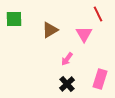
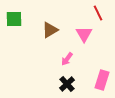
red line: moved 1 px up
pink rectangle: moved 2 px right, 1 px down
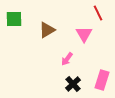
brown triangle: moved 3 px left
black cross: moved 6 px right
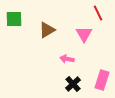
pink arrow: rotated 64 degrees clockwise
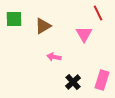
brown triangle: moved 4 px left, 4 px up
pink arrow: moved 13 px left, 2 px up
black cross: moved 2 px up
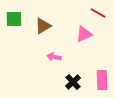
red line: rotated 35 degrees counterclockwise
pink triangle: rotated 36 degrees clockwise
pink rectangle: rotated 18 degrees counterclockwise
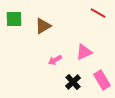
pink triangle: moved 18 px down
pink arrow: moved 1 px right, 3 px down; rotated 40 degrees counterclockwise
pink rectangle: rotated 30 degrees counterclockwise
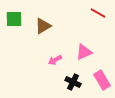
black cross: rotated 21 degrees counterclockwise
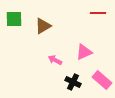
red line: rotated 28 degrees counterclockwise
pink arrow: rotated 56 degrees clockwise
pink rectangle: rotated 18 degrees counterclockwise
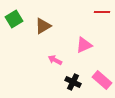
red line: moved 4 px right, 1 px up
green square: rotated 30 degrees counterclockwise
pink triangle: moved 7 px up
